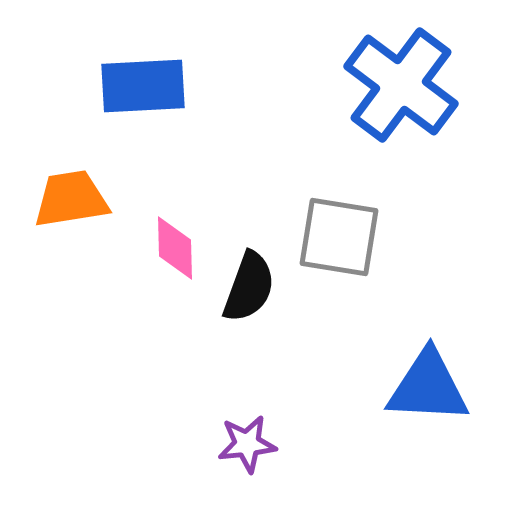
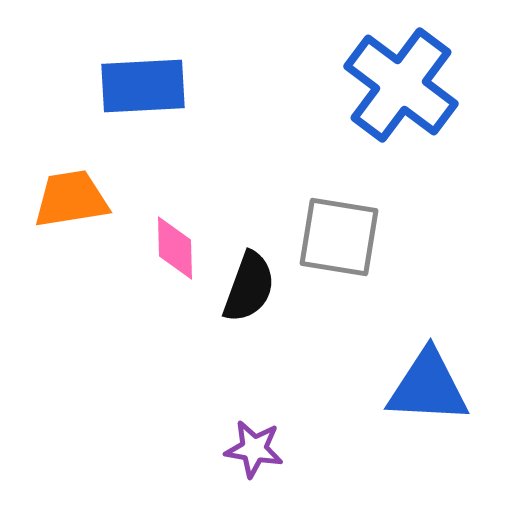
purple star: moved 7 px right, 5 px down; rotated 16 degrees clockwise
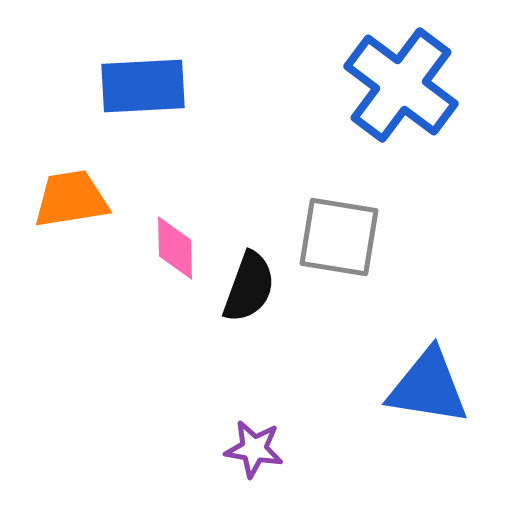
blue triangle: rotated 6 degrees clockwise
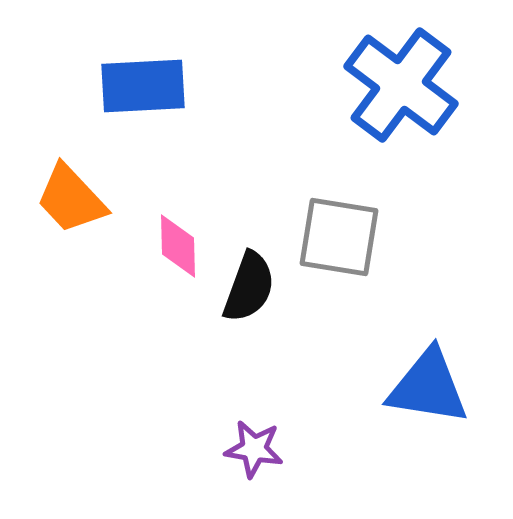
orange trapezoid: rotated 124 degrees counterclockwise
pink diamond: moved 3 px right, 2 px up
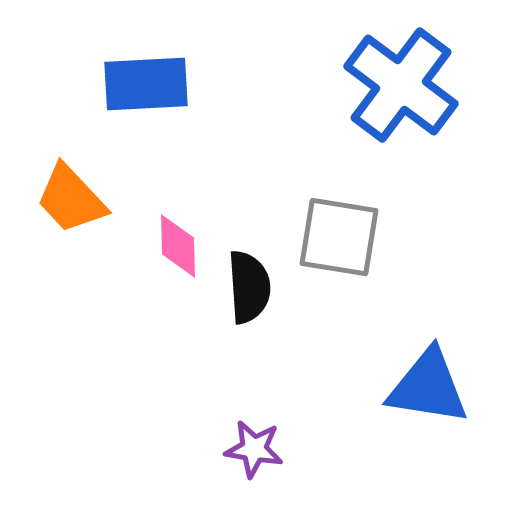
blue rectangle: moved 3 px right, 2 px up
black semicircle: rotated 24 degrees counterclockwise
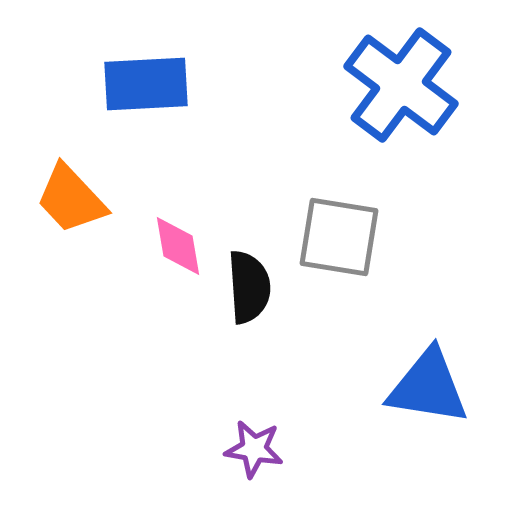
pink diamond: rotated 8 degrees counterclockwise
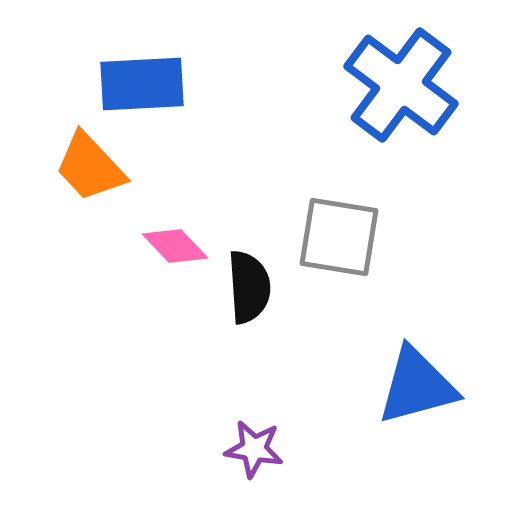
blue rectangle: moved 4 px left
orange trapezoid: moved 19 px right, 32 px up
pink diamond: moved 3 px left; rotated 34 degrees counterclockwise
blue triangle: moved 11 px left, 1 px up; rotated 24 degrees counterclockwise
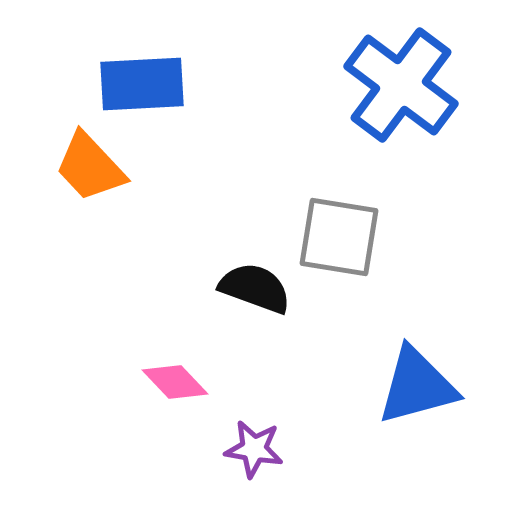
pink diamond: moved 136 px down
black semicircle: moved 6 px right, 1 px down; rotated 66 degrees counterclockwise
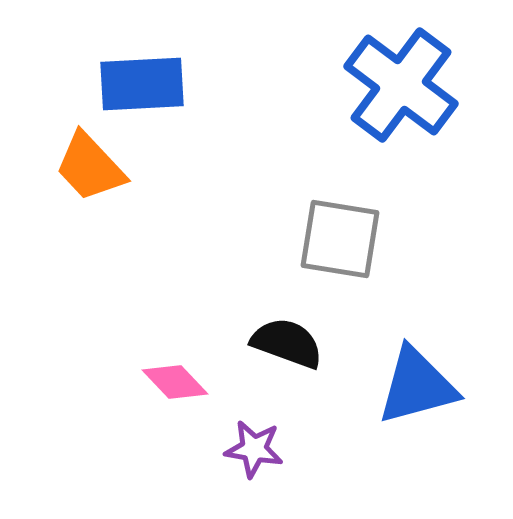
gray square: moved 1 px right, 2 px down
black semicircle: moved 32 px right, 55 px down
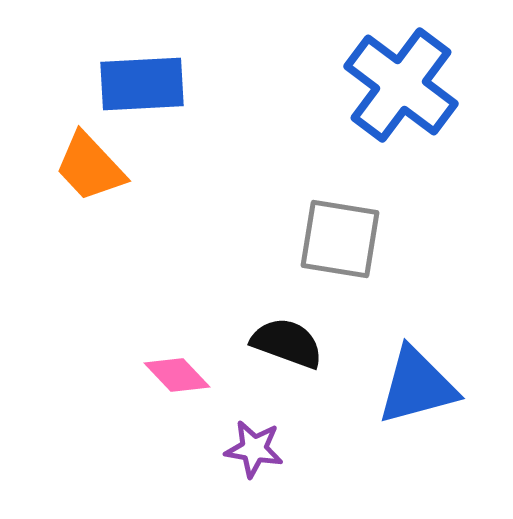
pink diamond: moved 2 px right, 7 px up
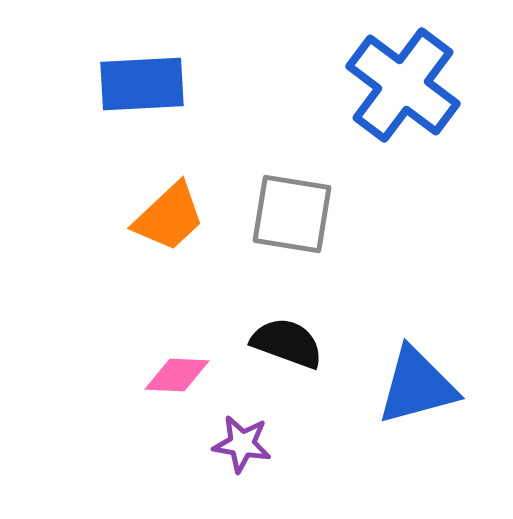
blue cross: moved 2 px right
orange trapezoid: moved 79 px right, 50 px down; rotated 90 degrees counterclockwise
gray square: moved 48 px left, 25 px up
pink diamond: rotated 44 degrees counterclockwise
purple star: moved 12 px left, 5 px up
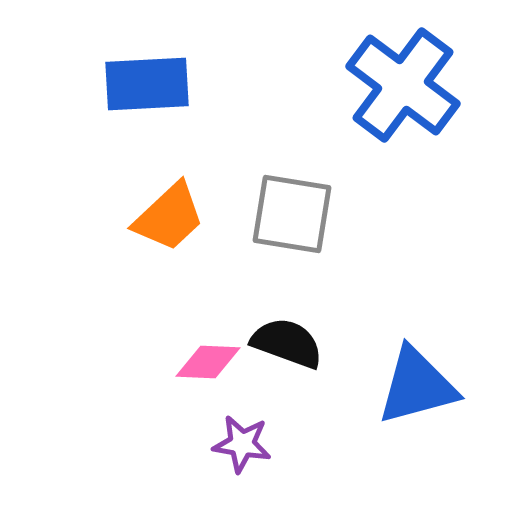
blue rectangle: moved 5 px right
pink diamond: moved 31 px right, 13 px up
